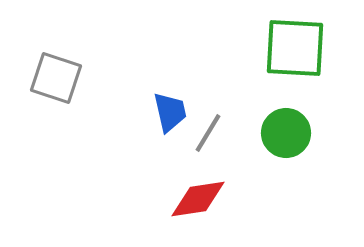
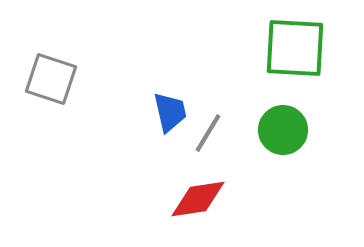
gray square: moved 5 px left, 1 px down
green circle: moved 3 px left, 3 px up
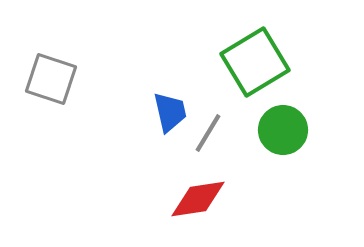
green square: moved 40 px left, 14 px down; rotated 34 degrees counterclockwise
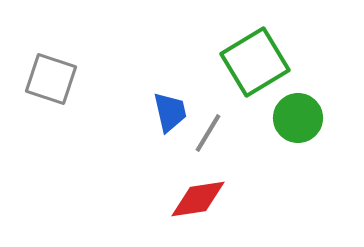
green circle: moved 15 px right, 12 px up
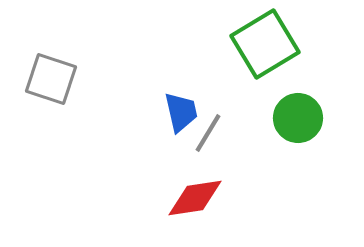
green square: moved 10 px right, 18 px up
blue trapezoid: moved 11 px right
red diamond: moved 3 px left, 1 px up
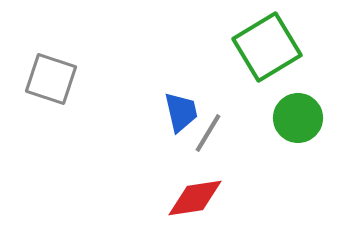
green square: moved 2 px right, 3 px down
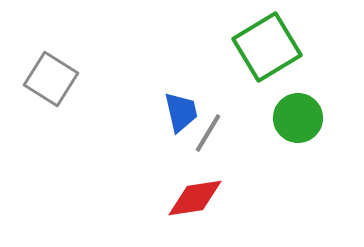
gray square: rotated 14 degrees clockwise
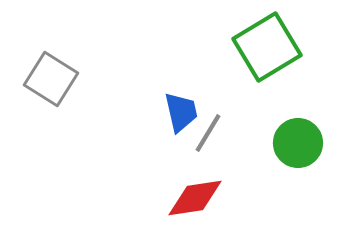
green circle: moved 25 px down
